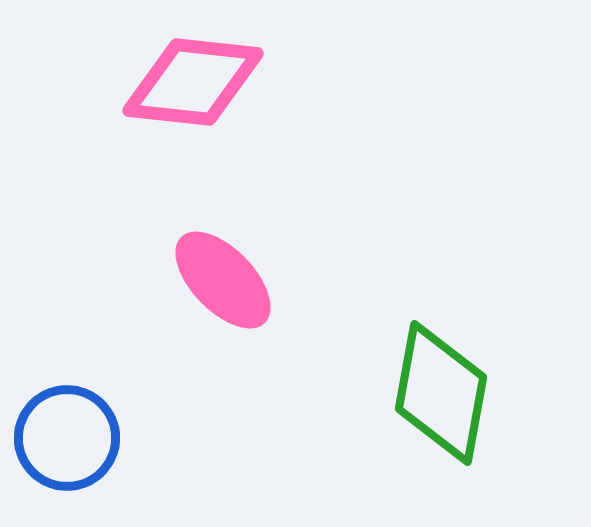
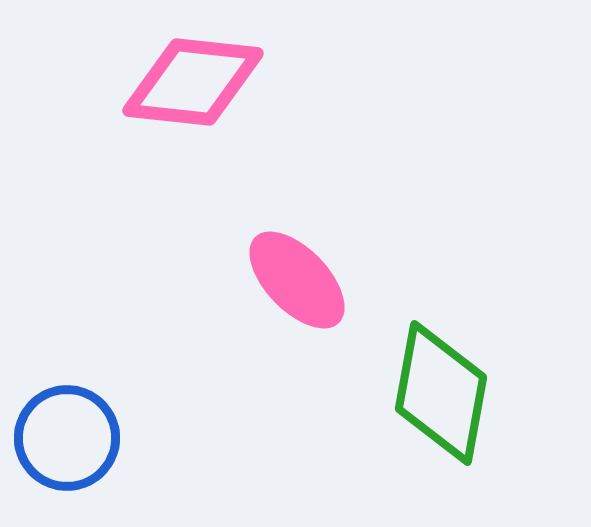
pink ellipse: moved 74 px right
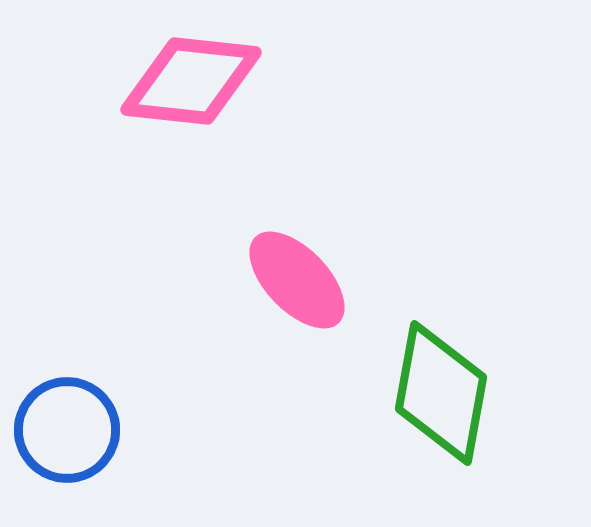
pink diamond: moved 2 px left, 1 px up
blue circle: moved 8 px up
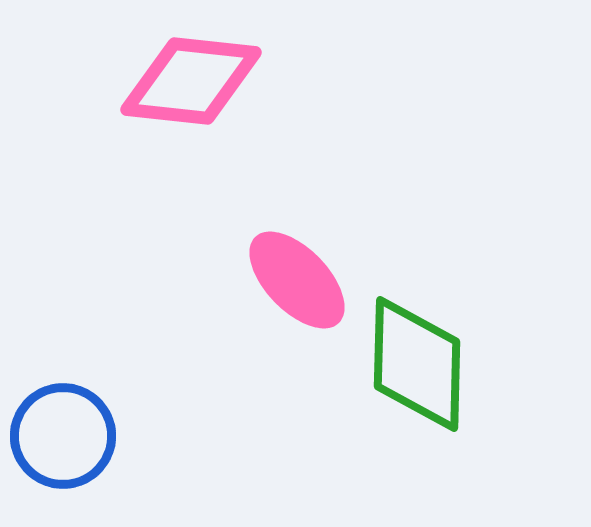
green diamond: moved 24 px left, 29 px up; rotated 9 degrees counterclockwise
blue circle: moved 4 px left, 6 px down
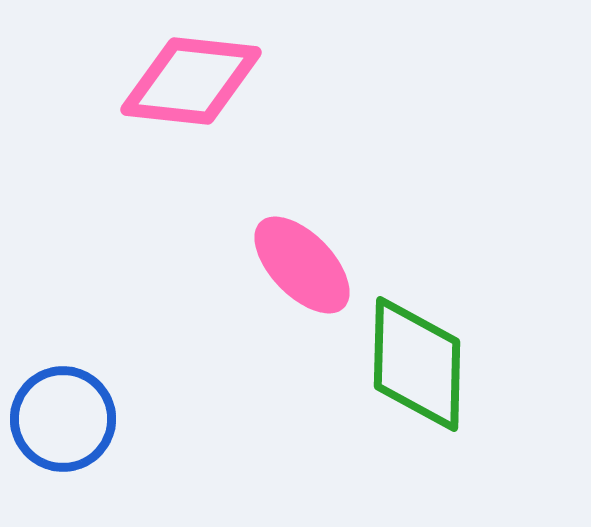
pink ellipse: moved 5 px right, 15 px up
blue circle: moved 17 px up
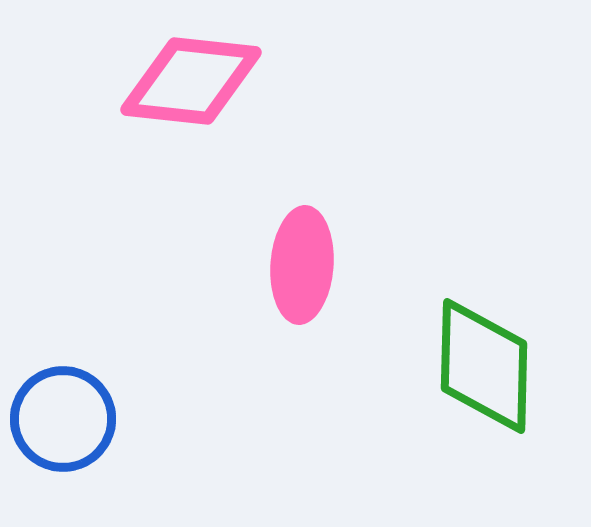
pink ellipse: rotated 48 degrees clockwise
green diamond: moved 67 px right, 2 px down
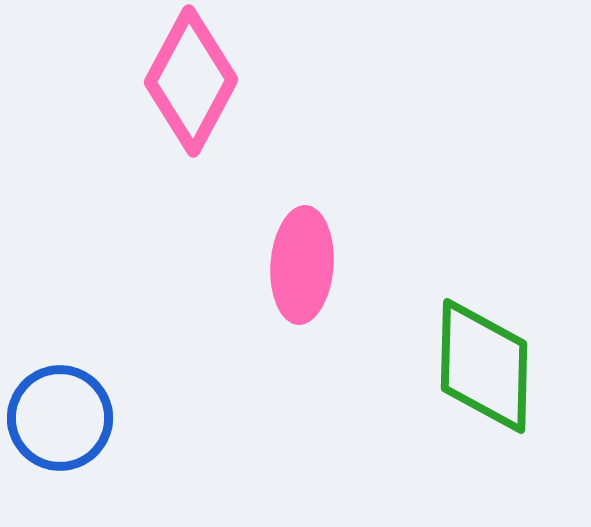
pink diamond: rotated 68 degrees counterclockwise
blue circle: moved 3 px left, 1 px up
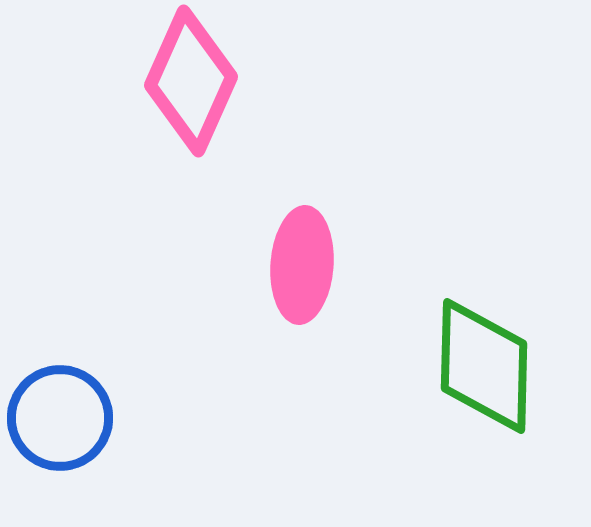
pink diamond: rotated 4 degrees counterclockwise
